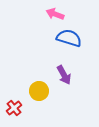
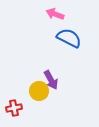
blue semicircle: rotated 10 degrees clockwise
purple arrow: moved 13 px left, 5 px down
red cross: rotated 28 degrees clockwise
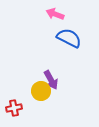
yellow circle: moved 2 px right
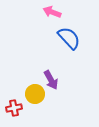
pink arrow: moved 3 px left, 2 px up
blue semicircle: rotated 20 degrees clockwise
yellow circle: moved 6 px left, 3 px down
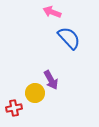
yellow circle: moved 1 px up
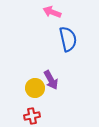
blue semicircle: moved 1 px left, 1 px down; rotated 30 degrees clockwise
yellow circle: moved 5 px up
red cross: moved 18 px right, 8 px down
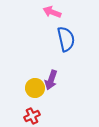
blue semicircle: moved 2 px left
purple arrow: rotated 48 degrees clockwise
red cross: rotated 14 degrees counterclockwise
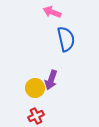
red cross: moved 4 px right
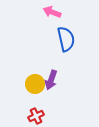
yellow circle: moved 4 px up
